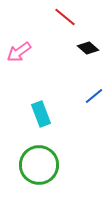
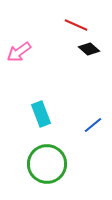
red line: moved 11 px right, 8 px down; rotated 15 degrees counterclockwise
black diamond: moved 1 px right, 1 px down
blue line: moved 1 px left, 29 px down
green circle: moved 8 px right, 1 px up
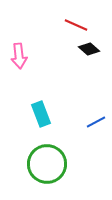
pink arrow: moved 4 px down; rotated 60 degrees counterclockwise
blue line: moved 3 px right, 3 px up; rotated 12 degrees clockwise
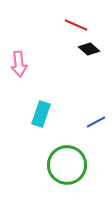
pink arrow: moved 8 px down
cyan rectangle: rotated 40 degrees clockwise
green circle: moved 20 px right, 1 px down
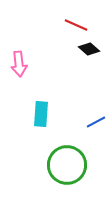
cyan rectangle: rotated 15 degrees counterclockwise
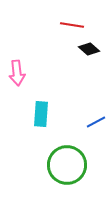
red line: moved 4 px left; rotated 15 degrees counterclockwise
pink arrow: moved 2 px left, 9 px down
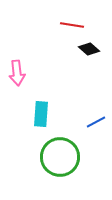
green circle: moved 7 px left, 8 px up
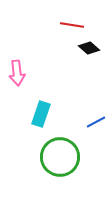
black diamond: moved 1 px up
cyan rectangle: rotated 15 degrees clockwise
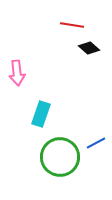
blue line: moved 21 px down
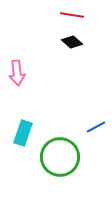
red line: moved 10 px up
black diamond: moved 17 px left, 6 px up
cyan rectangle: moved 18 px left, 19 px down
blue line: moved 16 px up
